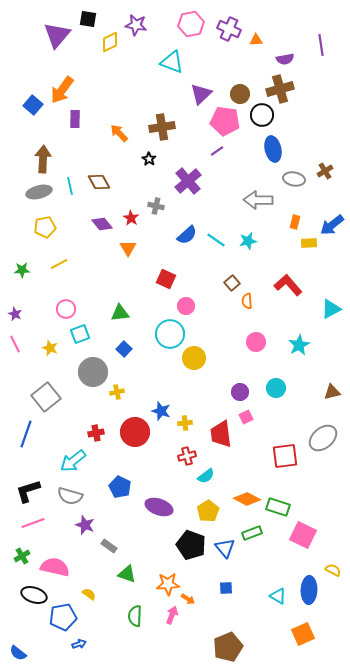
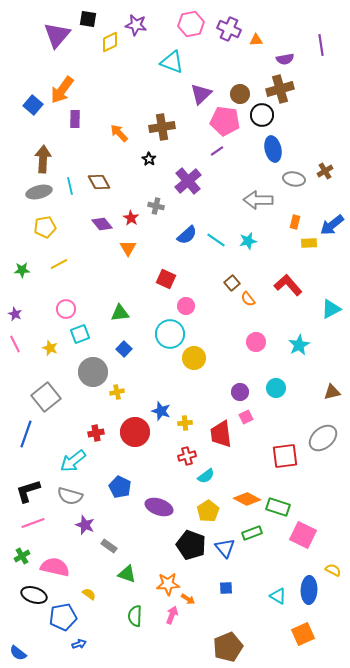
orange semicircle at (247, 301): moved 1 px right, 2 px up; rotated 35 degrees counterclockwise
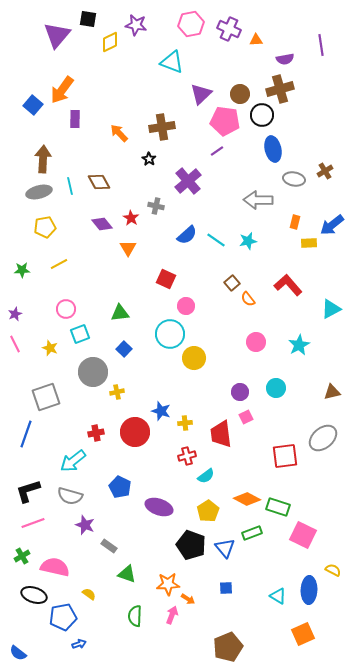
purple star at (15, 314): rotated 24 degrees clockwise
gray square at (46, 397): rotated 20 degrees clockwise
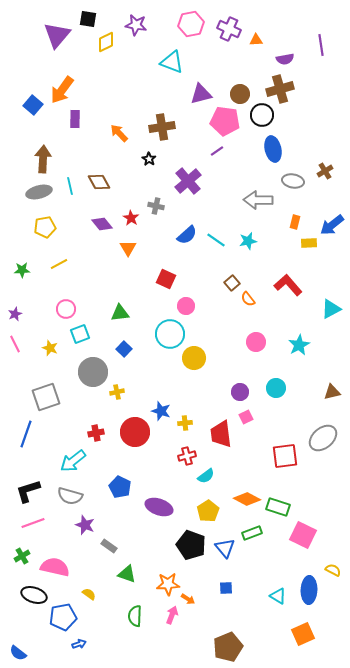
yellow diamond at (110, 42): moved 4 px left
purple triangle at (201, 94): rotated 30 degrees clockwise
gray ellipse at (294, 179): moved 1 px left, 2 px down
